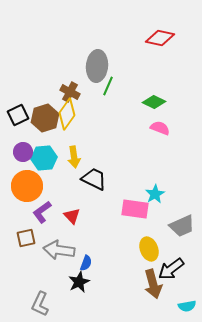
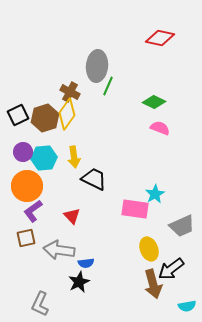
purple L-shape: moved 9 px left, 1 px up
blue semicircle: rotated 63 degrees clockwise
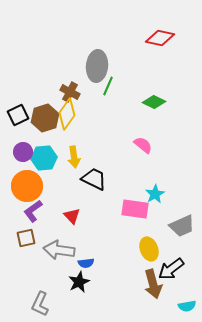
pink semicircle: moved 17 px left, 17 px down; rotated 18 degrees clockwise
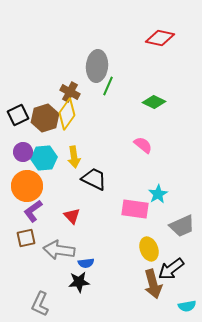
cyan star: moved 3 px right
black star: rotated 20 degrees clockwise
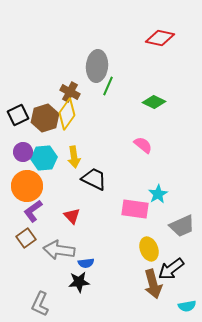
brown square: rotated 24 degrees counterclockwise
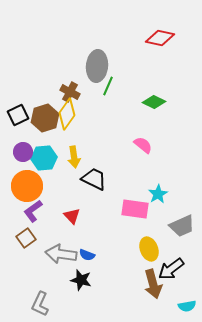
gray arrow: moved 2 px right, 4 px down
blue semicircle: moved 1 px right, 8 px up; rotated 28 degrees clockwise
black star: moved 2 px right, 2 px up; rotated 20 degrees clockwise
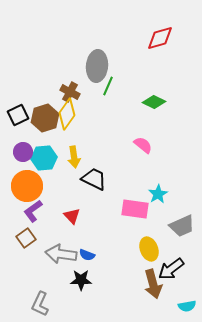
red diamond: rotated 28 degrees counterclockwise
black star: rotated 15 degrees counterclockwise
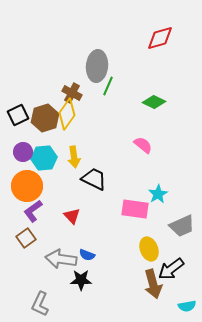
brown cross: moved 2 px right, 1 px down
gray arrow: moved 5 px down
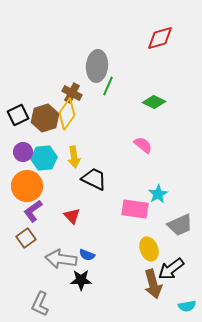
gray trapezoid: moved 2 px left, 1 px up
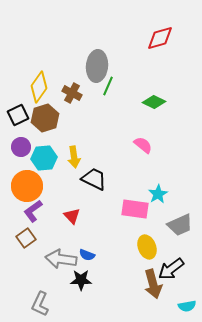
yellow diamond: moved 28 px left, 27 px up
purple circle: moved 2 px left, 5 px up
yellow ellipse: moved 2 px left, 2 px up
